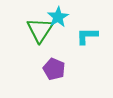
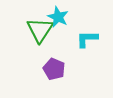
cyan star: rotated 15 degrees counterclockwise
cyan L-shape: moved 3 px down
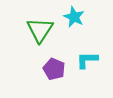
cyan star: moved 16 px right
cyan L-shape: moved 21 px down
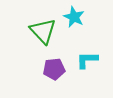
green triangle: moved 3 px right, 1 px down; rotated 16 degrees counterclockwise
purple pentagon: rotated 30 degrees counterclockwise
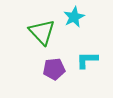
cyan star: rotated 20 degrees clockwise
green triangle: moved 1 px left, 1 px down
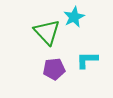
green triangle: moved 5 px right
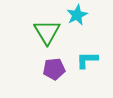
cyan star: moved 3 px right, 2 px up
green triangle: rotated 12 degrees clockwise
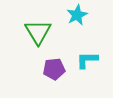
green triangle: moved 9 px left
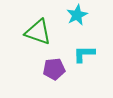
green triangle: rotated 40 degrees counterclockwise
cyan L-shape: moved 3 px left, 6 px up
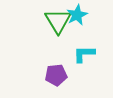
green triangle: moved 20 px right, 11 px up; rotated 40 degrees clockwise
purple pentagon: moved 2 px right, 6 px down
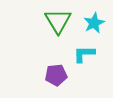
cyan star: moved 17 px right, 8 px down
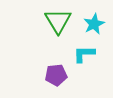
cyan star: moved 1 px down
